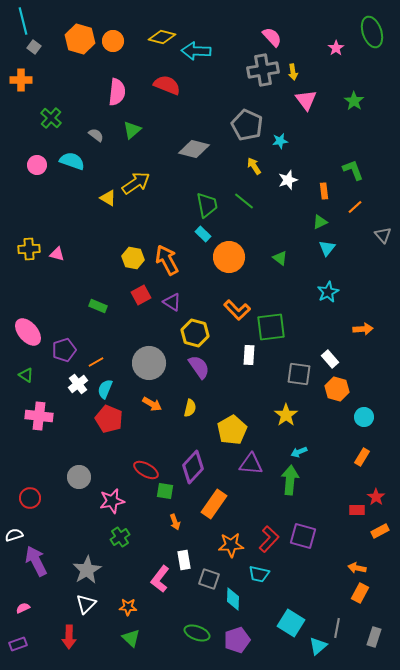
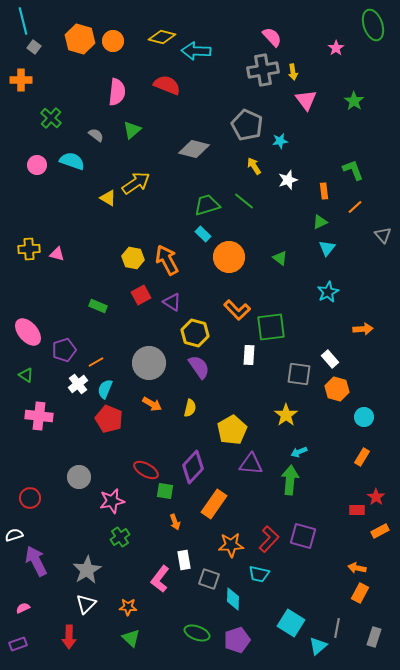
green ellipse at (372, 32): moved 1 px right, 7 px up
green trapezoid at (207, 205): rotated 96 degrees counterclockwise
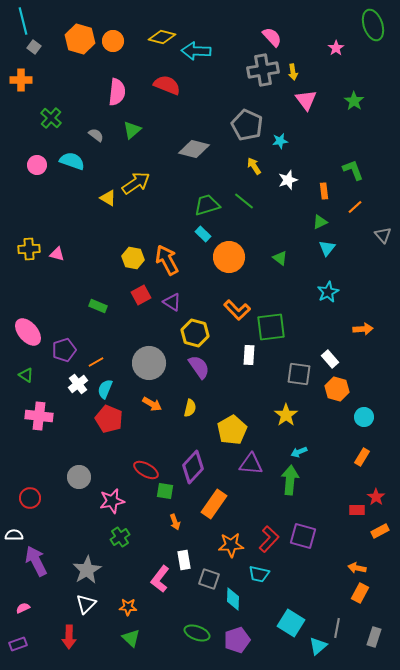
white semicircle at (14, 535): rotated 18 degrees clockwise
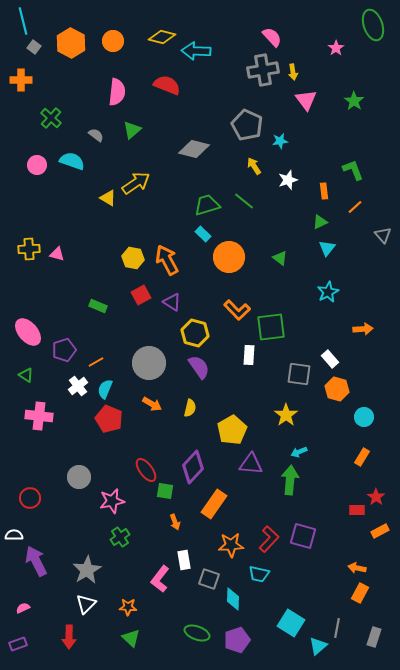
orange hexagon at (80, 39): moved 9 px left, 4 px down; rotated 12 degrees clockwise
white cross at (78, 384): moved 2 px down
red ellipse at (146, 470): rotated 25 degrees clockwise
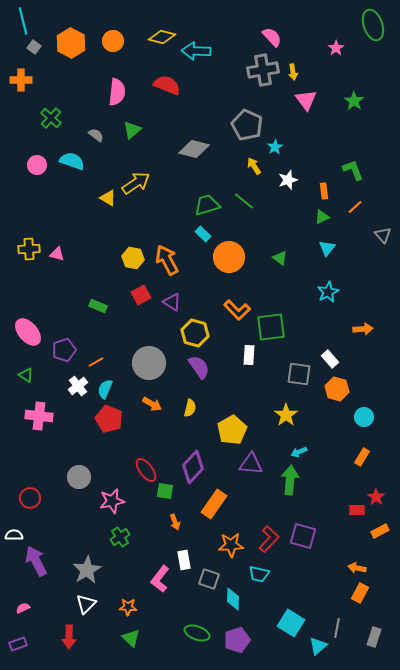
cyan star at (280, 141): moved 5 px left, 6 px down; rotated 21 degrees counterclockwise
green triangle at (320, 222): moved 2 px right, 5 px up
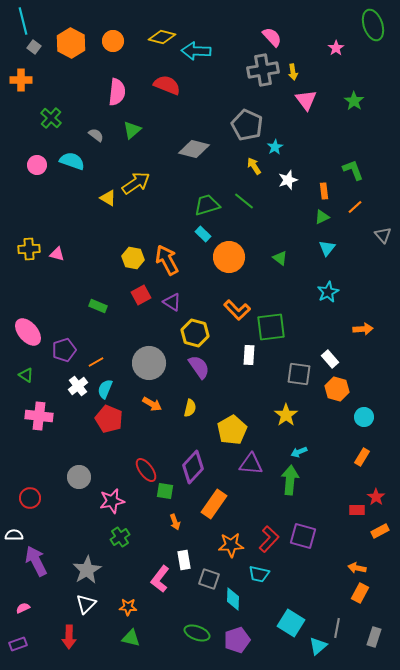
green triangle at (131, 638): rotated 30 degrees counterclockwise
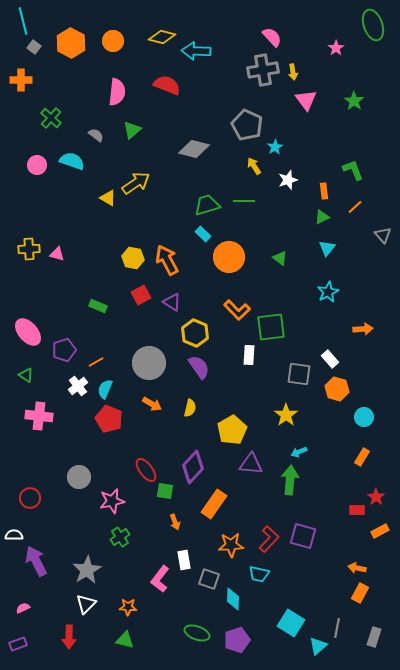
green line at (244, 201): rotated 40 degrees counterclockwise
yellow hexagon at (195, 333): rotated 8 degrees clockwise
green triangle at (131, 638): moved 6 px left, 2 px down
